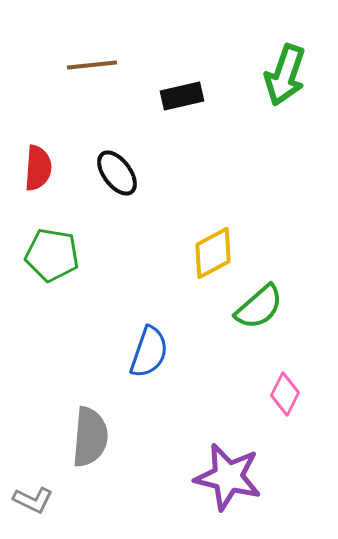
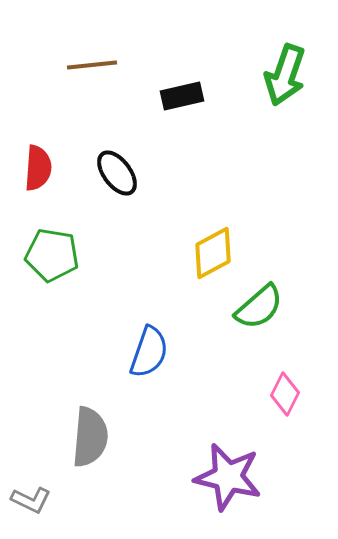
gray L-shape: moved 2 px left
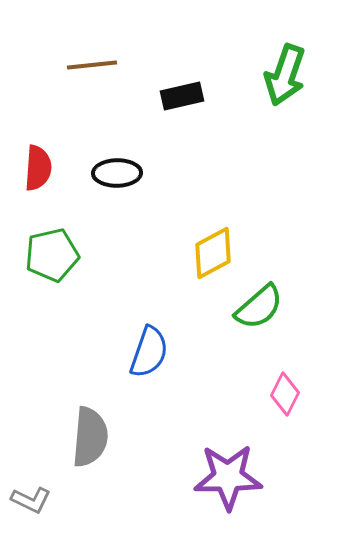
black ellipse: rotated 54 degrees counterclockwise
green pentagon: rotated 22 degrees counterclockwise
purple star: rotated 14 degrees counterclockwise
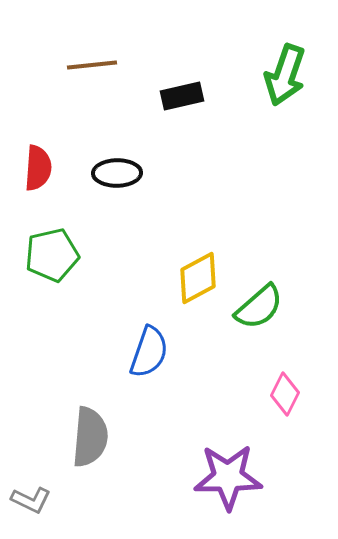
yellow diamond: moved 15 px left, 25 px down
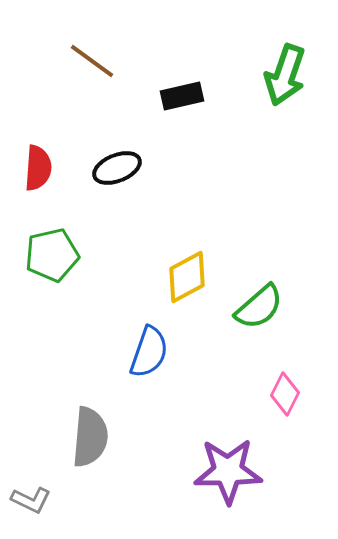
brown line: moved 4 px up; rotated 42 degrees clockwise
black ellipse: moved 5 px up; rotated 21 degrees counterclockwise
yellow diamond: moved 11 px left, 1 px up
purple star: moved 6 px up
